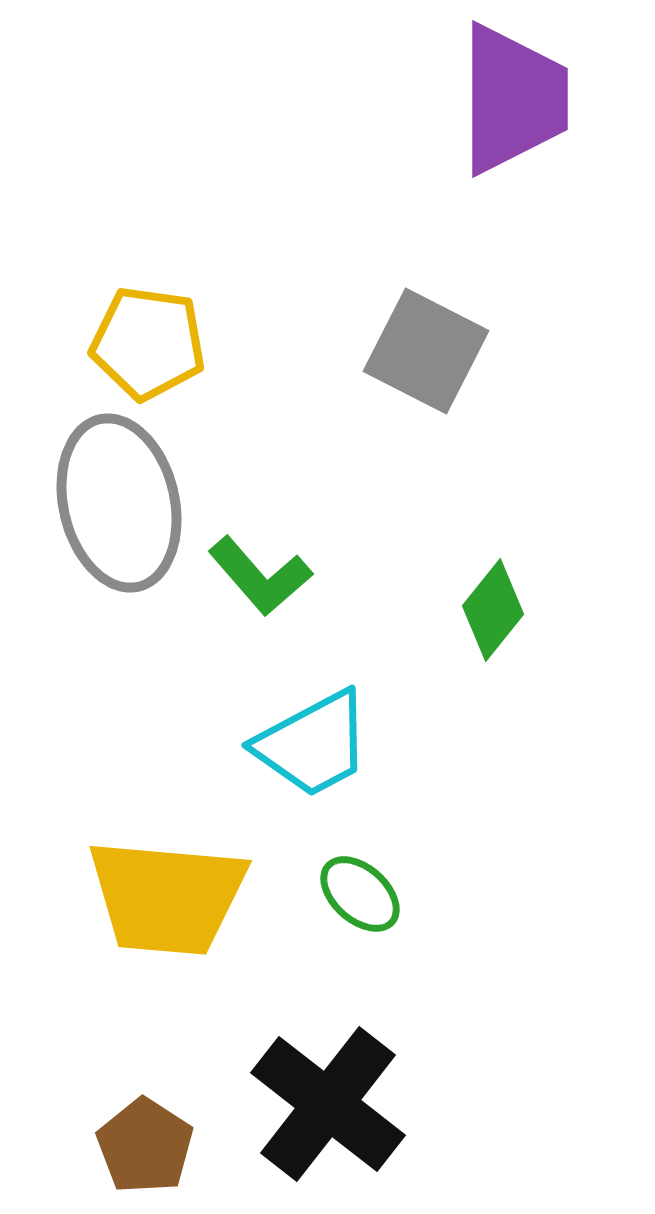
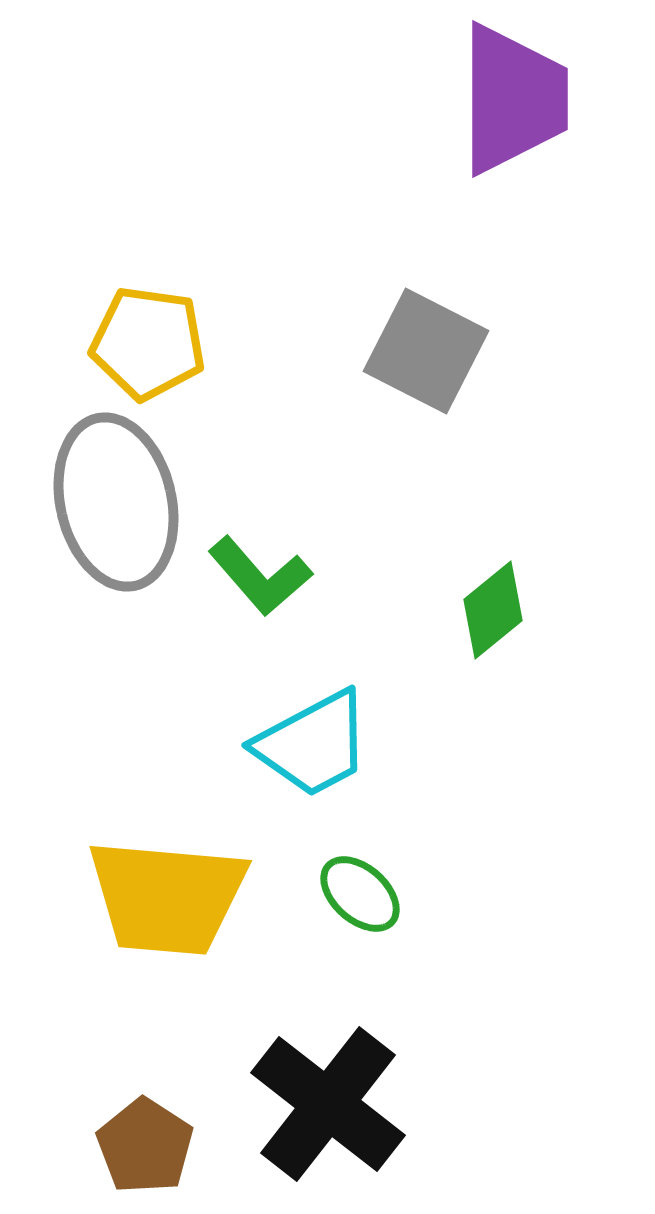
gray ellipse: moved 3 px left, 1 px up
green diamond: rotated 12 degrees clockwise
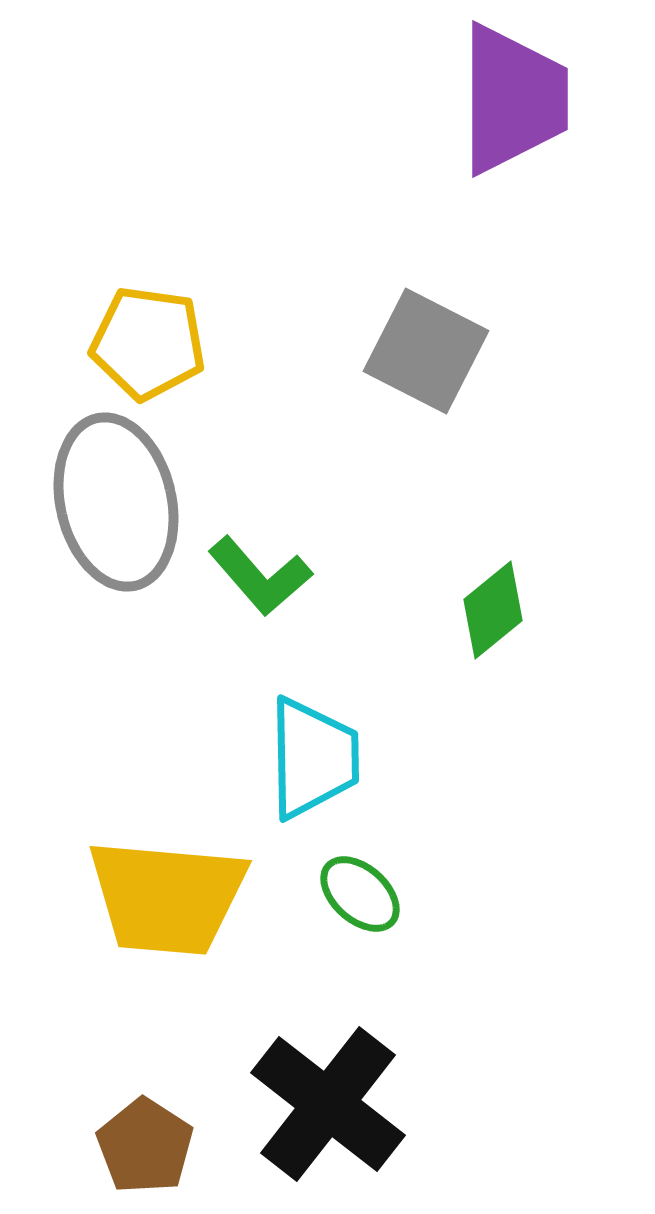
cyan trapezoid: moved 14 px down; rotated 63 degrees counterclockwise
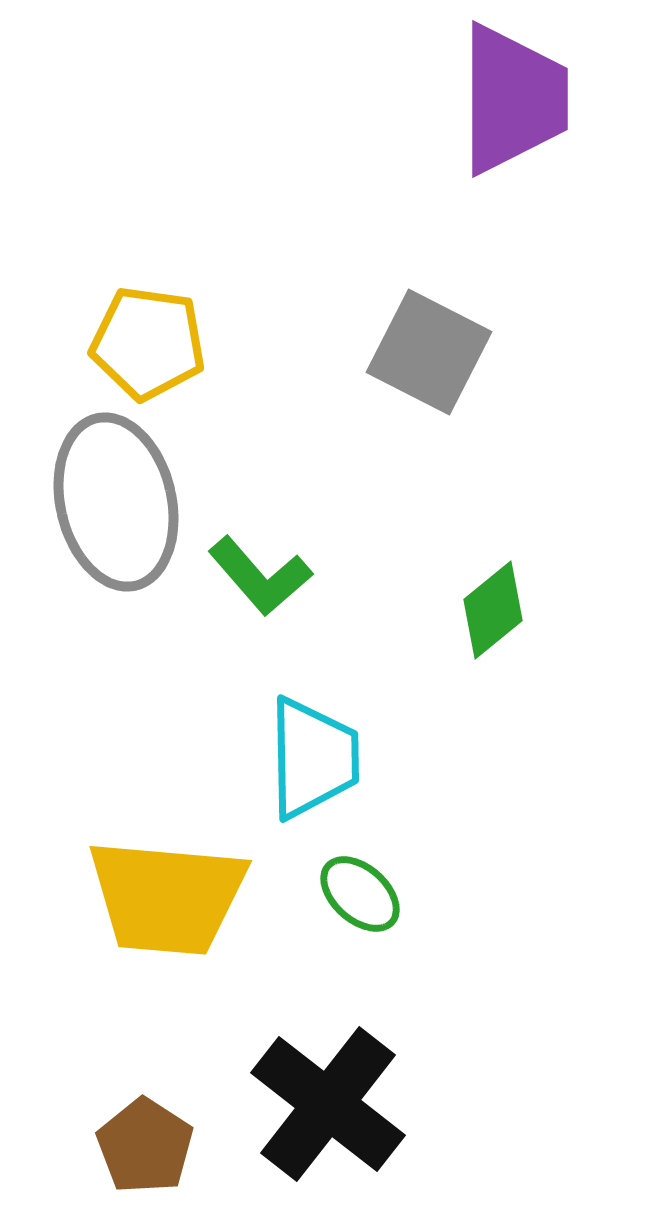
gray square: moved 3 px right, 1 px down
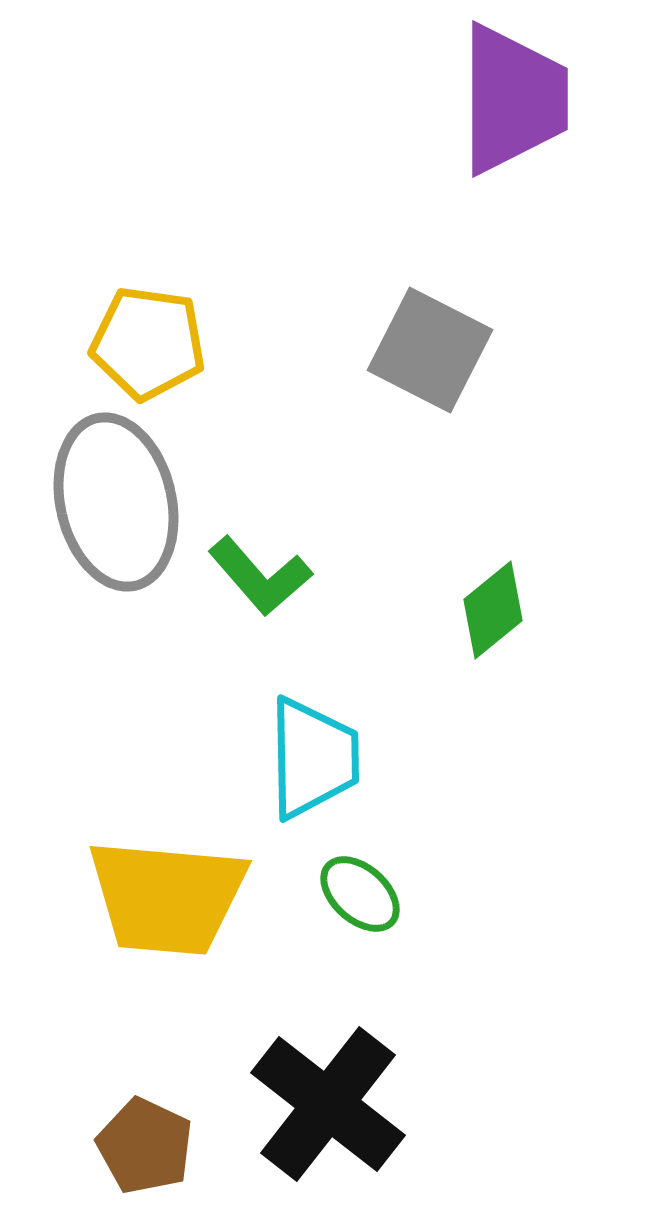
gray square: moved 1 px right, 2 px up
brown pentagon: rotated 8 degrees counterclockwise
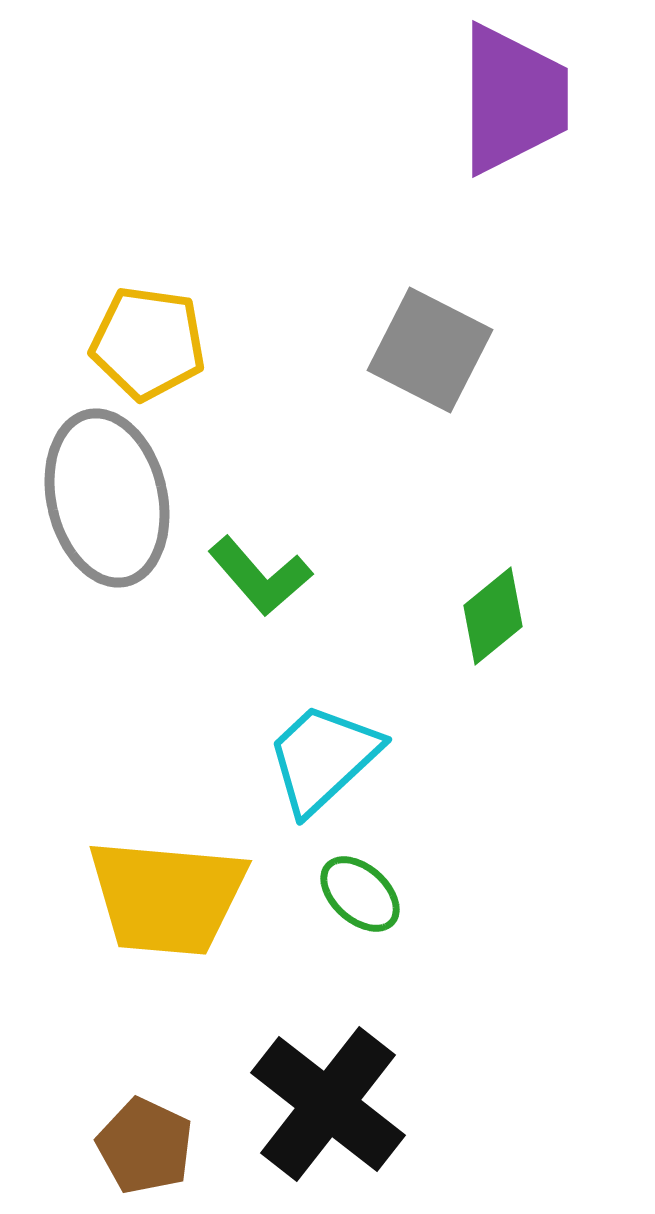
gray ellipse: moved 9 px left, 4 px up
green diamond: moved 6 px down
cyan trapezoid: moved 10 px right; rotated 132 degrees counterclockwise
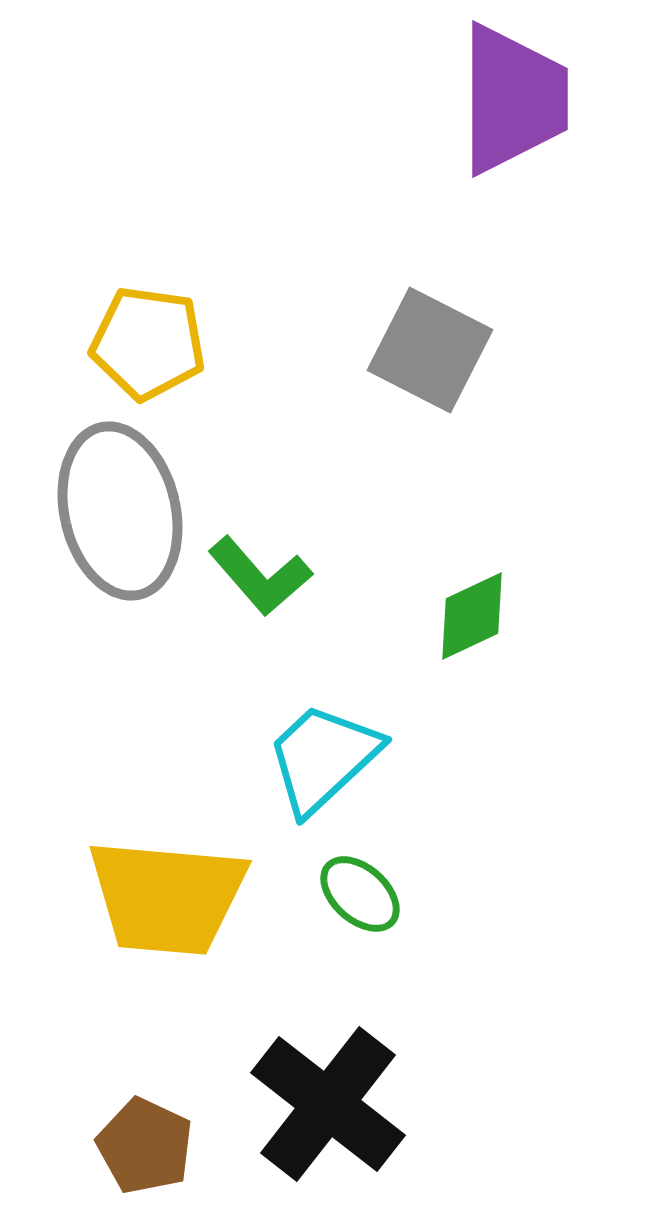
gray ellipse: moved 13 px right, 13 px down
green diamond: moved 21 px left; rotated 14 degrees clockwise
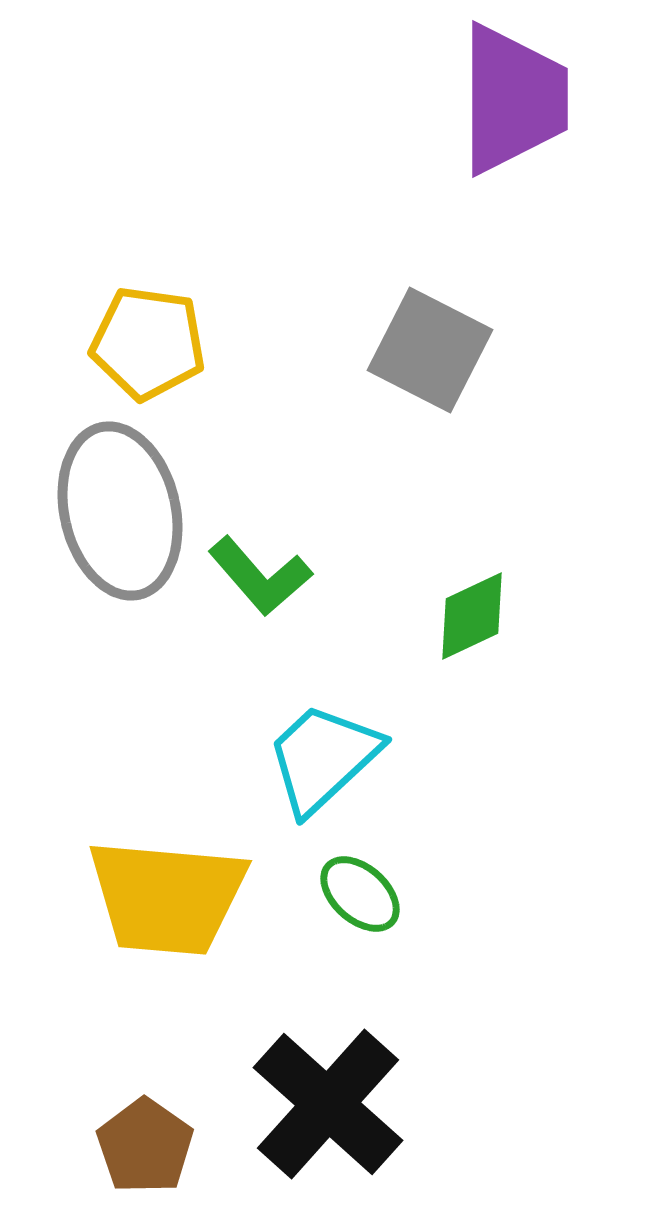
black cross: rotated 4 degrees clockwise
brown pentagon: rotated 10 degrees clockwise
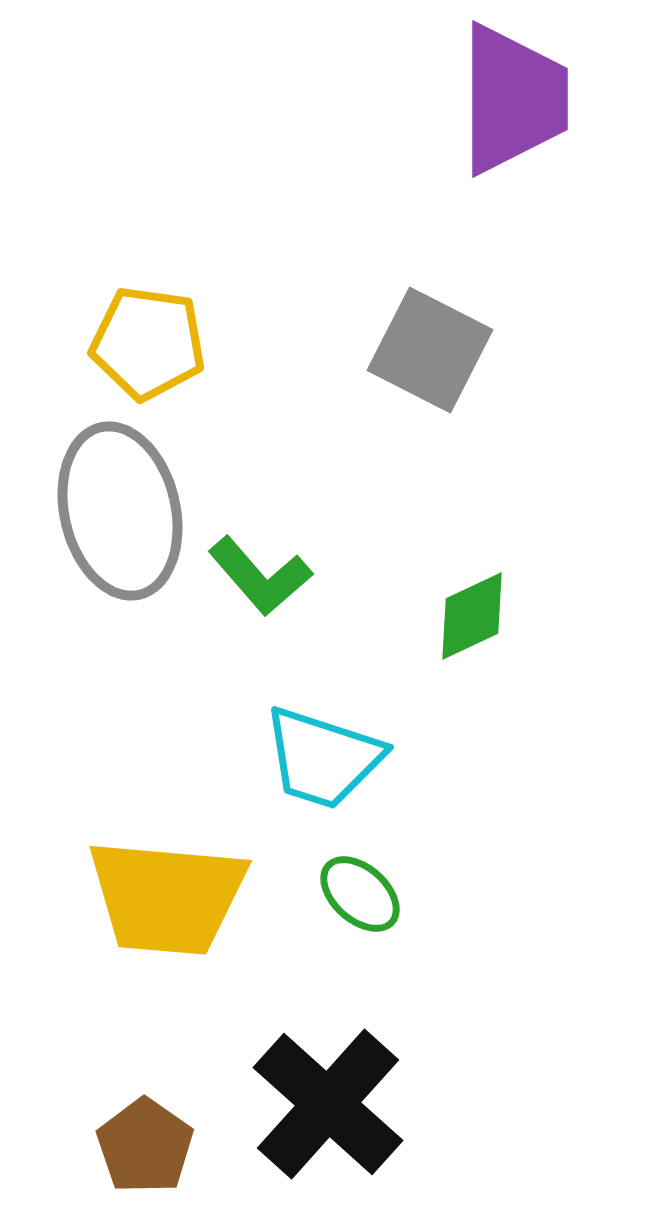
cyan trapezoid: rotated 119 degrees counterclockwise
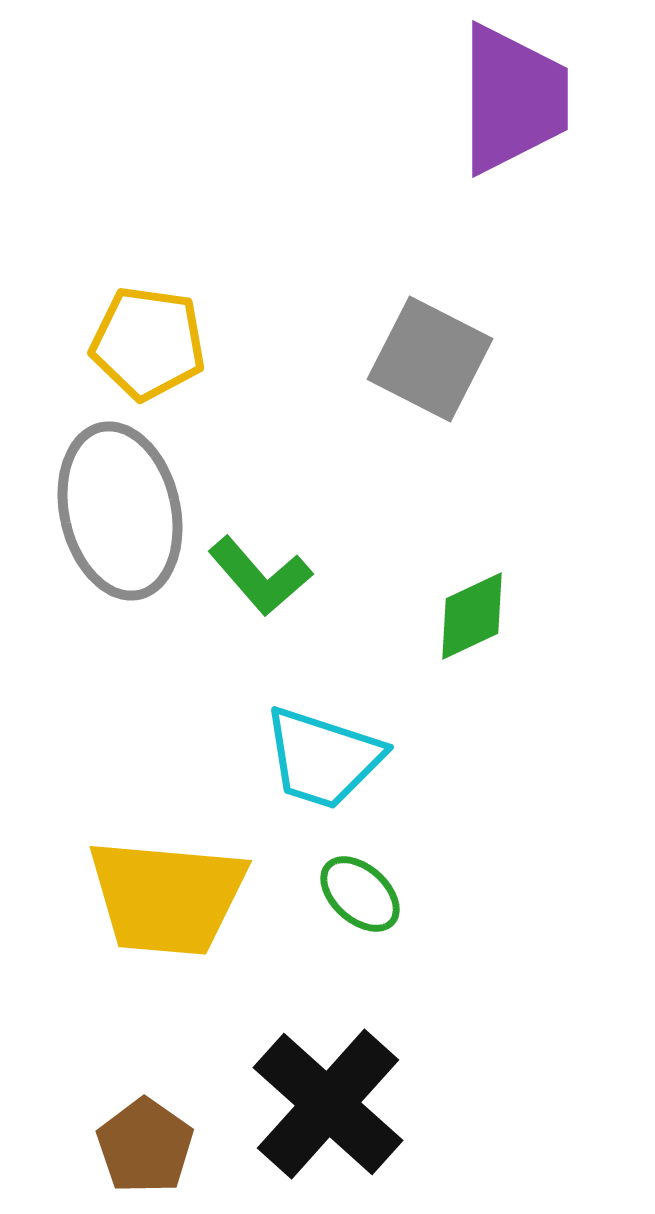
gray square: moved 9 px down
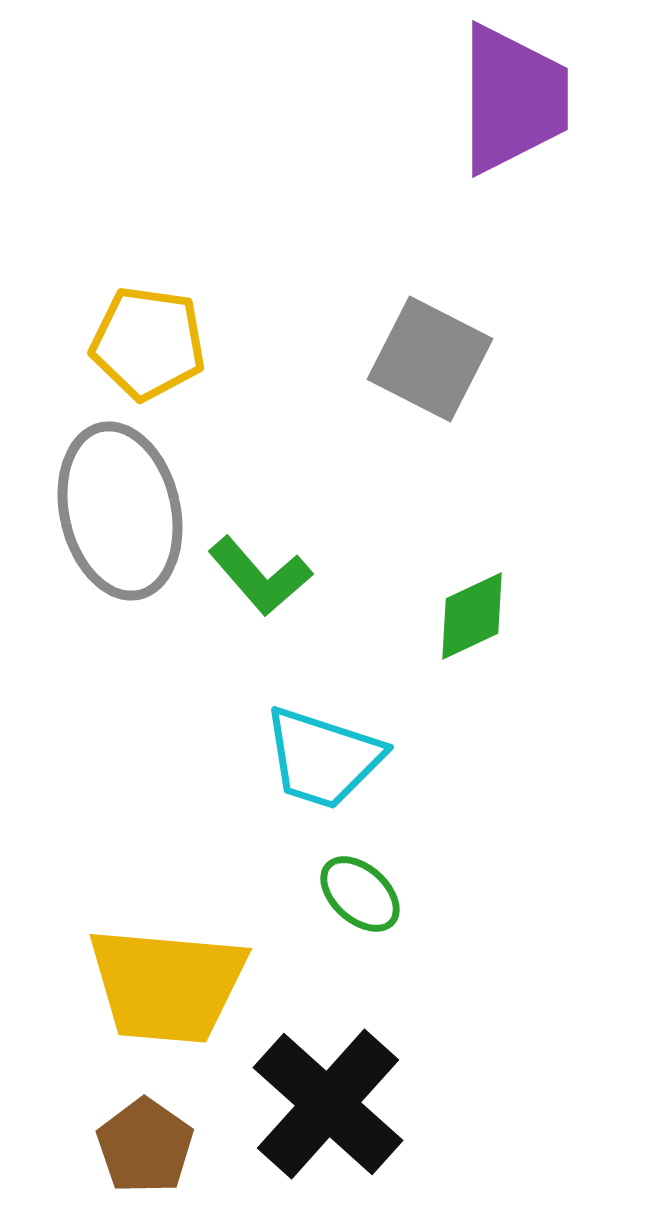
yellow trapezoid: moved 88 px down
